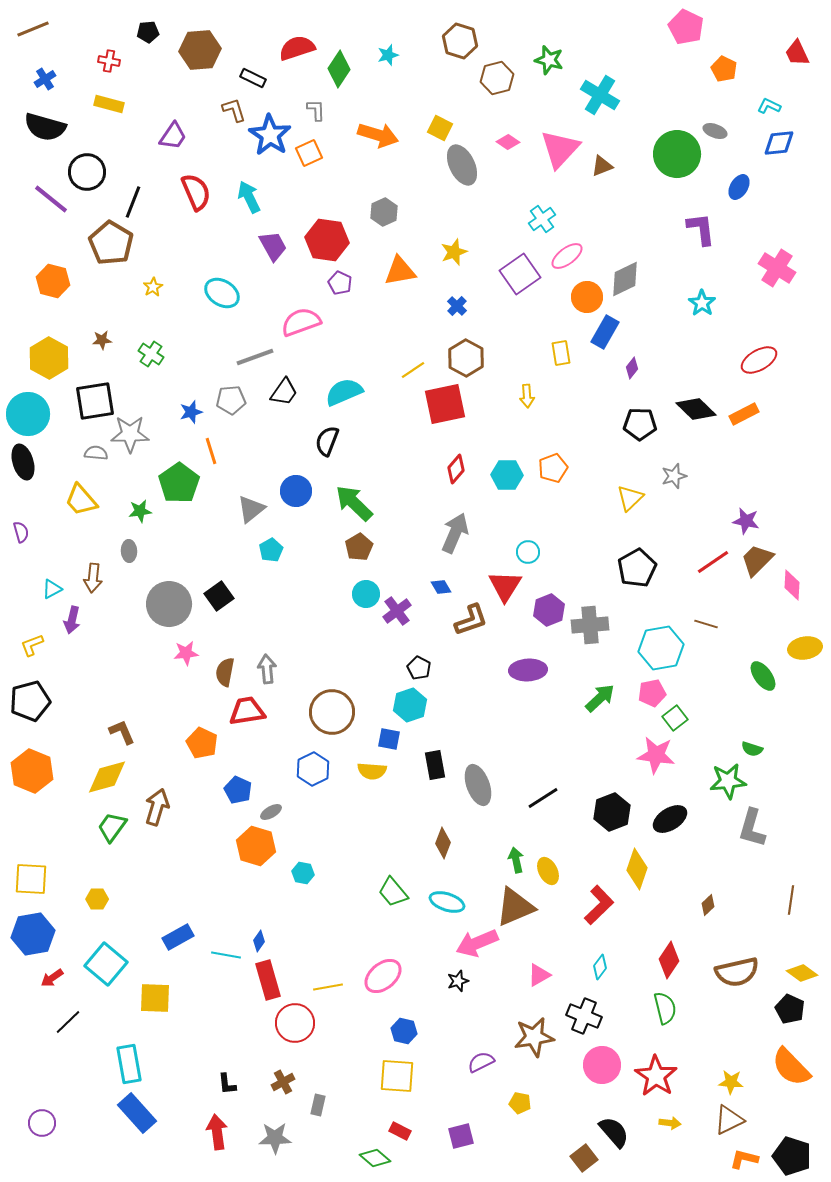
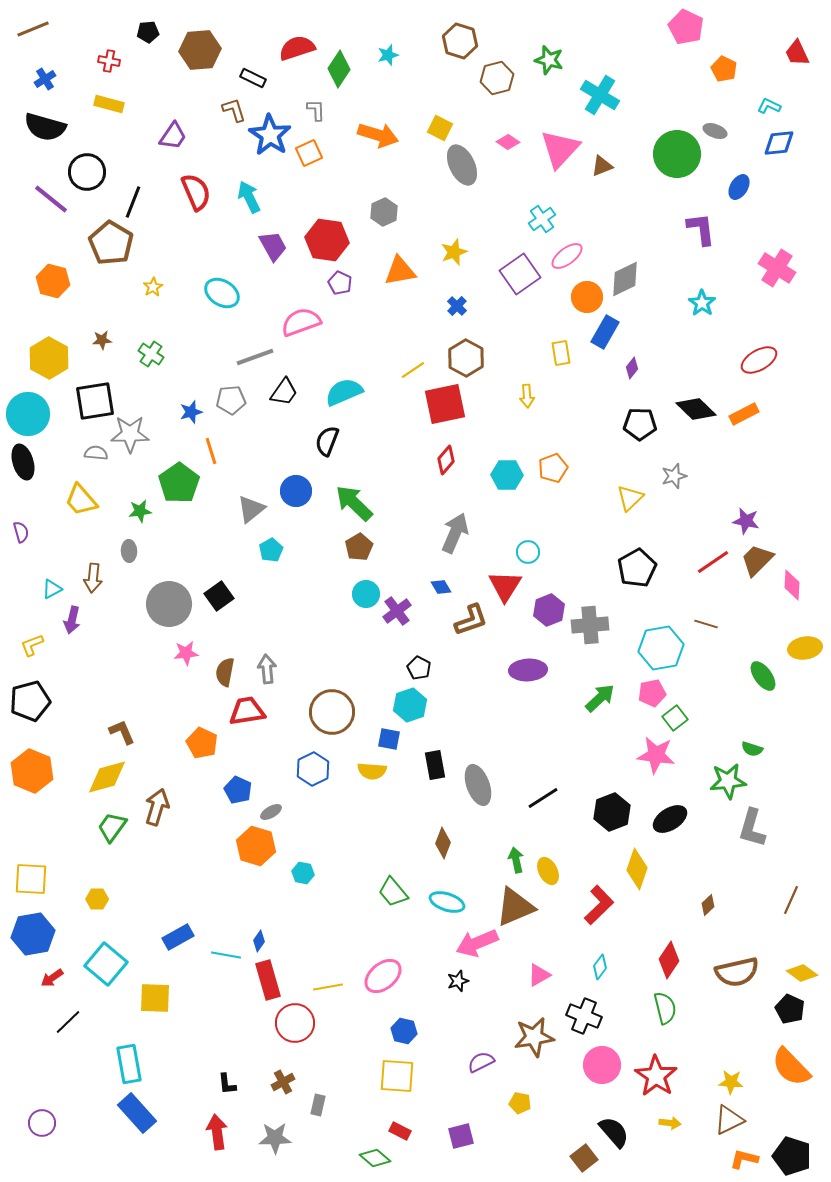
red diamond at (456, 469): moved 10 px left, 9 px up
brown line at (791, 900): rotated 16 degrees clockwise
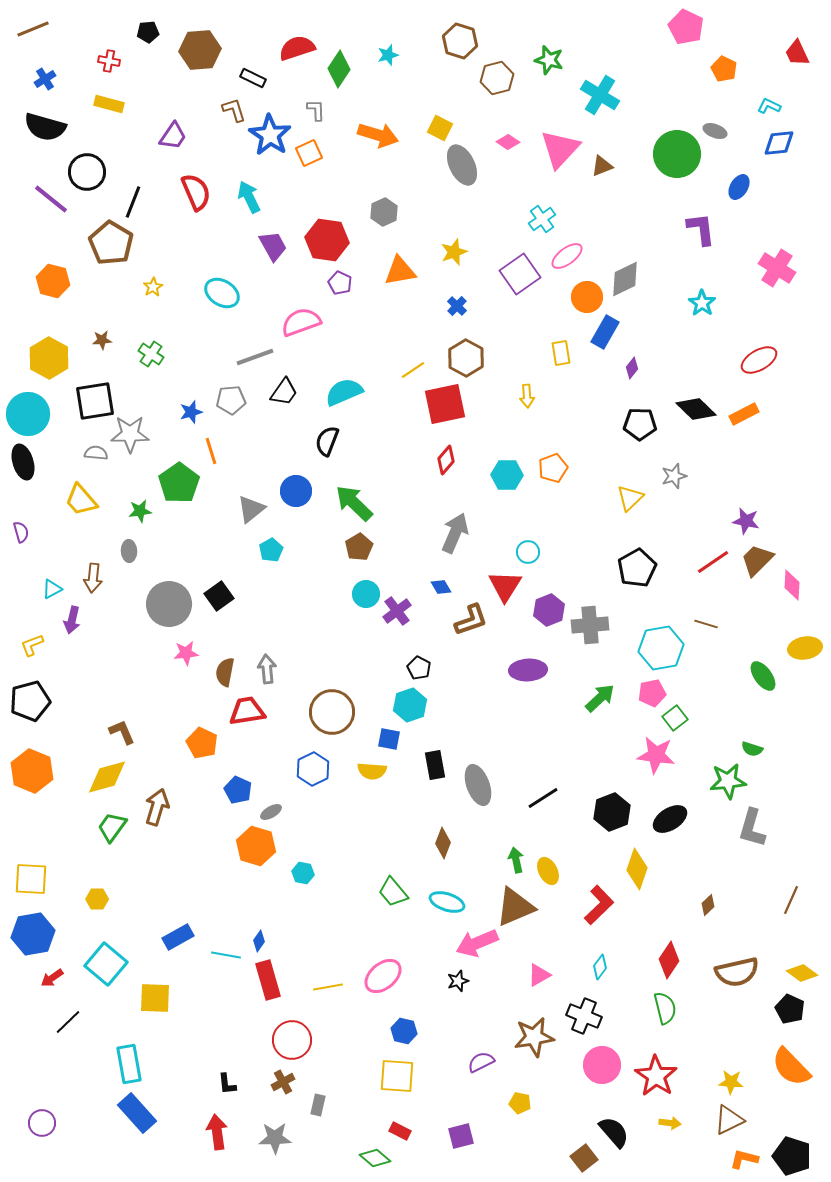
red circle at (295, 1023): moved 3 px left, 17 px down
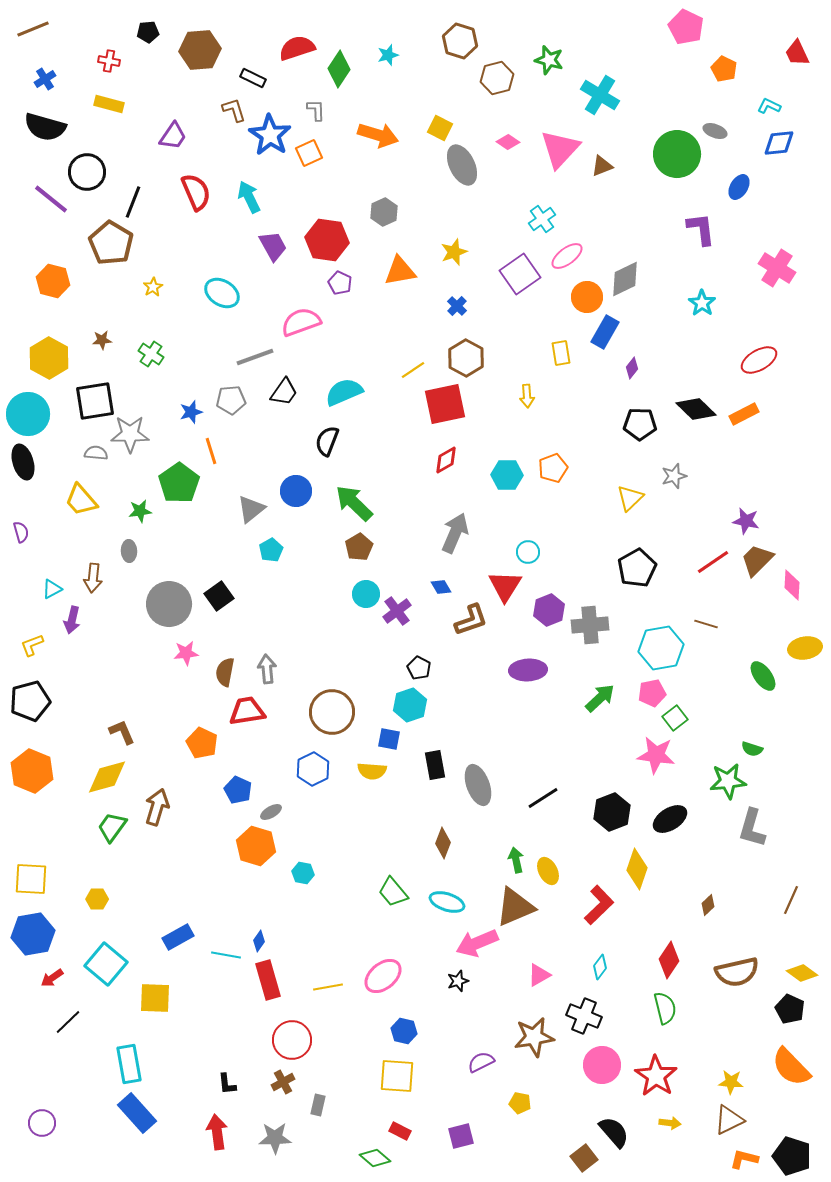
red diamond at (446, 460): rotated 20 degrees clockwise
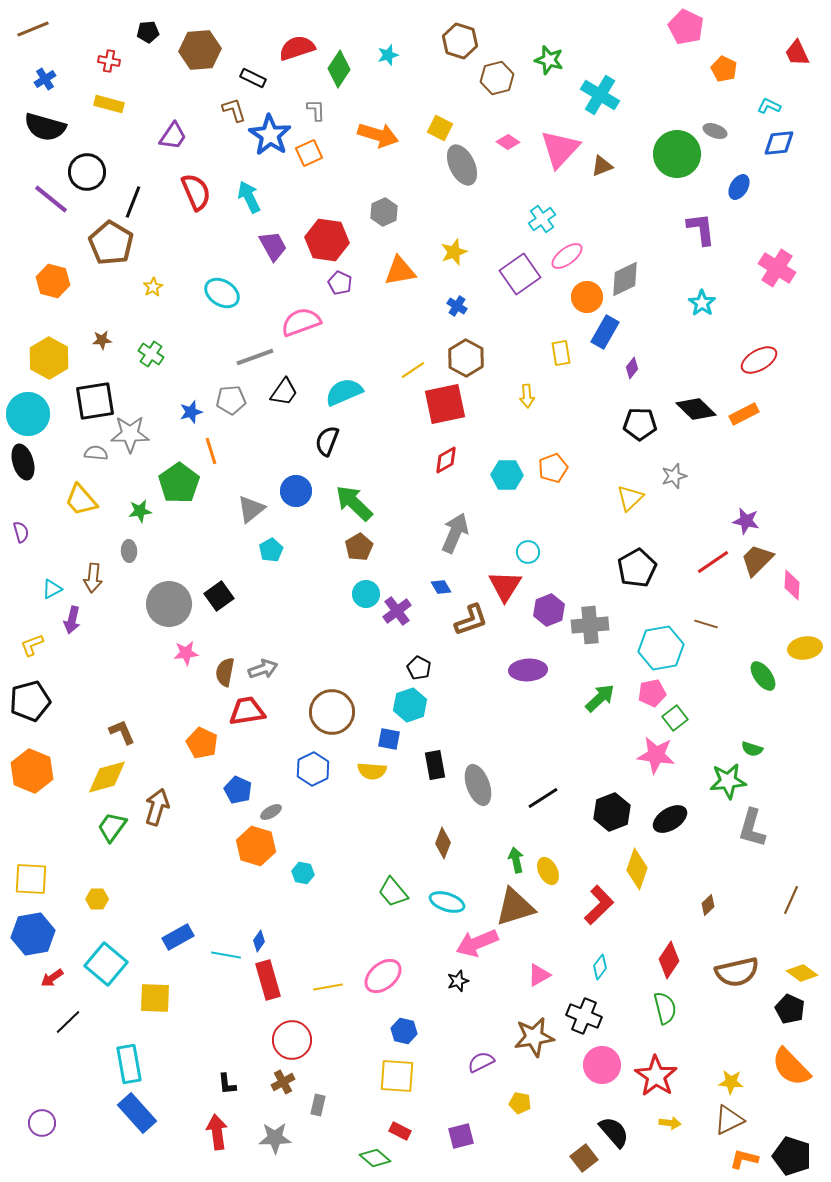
blue cross at (457, 306): rotated 12 degrees counterclockwise
gray arrow at (267, 669): moved 4 px left; rotated 76 degrees clockwise
brown triangle at (515, 907): rotated 6 degrees clockwise
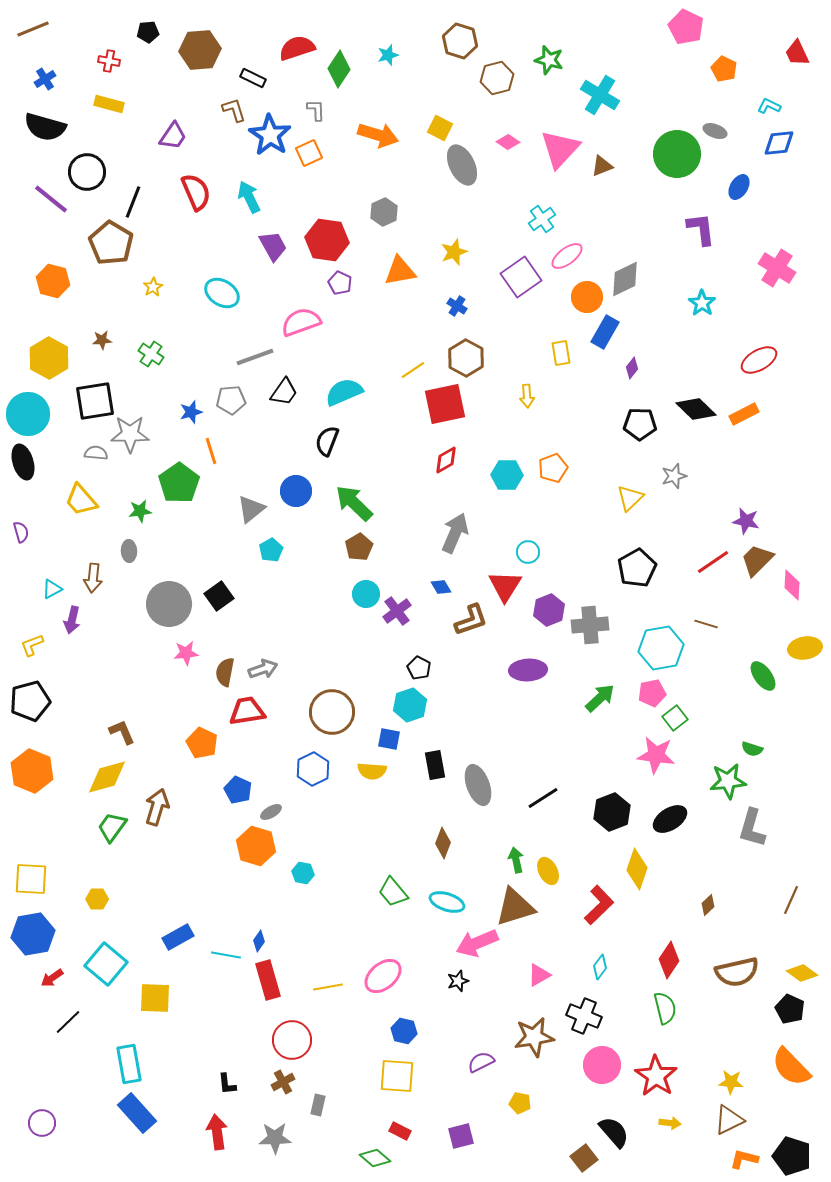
purple square at (520, 274): moved 1 px right, 3 px down
